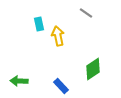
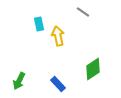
gray line: moved 3 px left, 1 px up
green arrow: rotated 66 degrees counterclockwise
blue rectangle: moved 3 px left, 2 px up
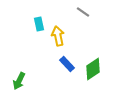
blue rectangle: moved 9 px right, 20 px up
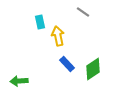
cyan rectangle: moved 1 px right, 2 px up
green arrow: rotated 60 degrees clockwise
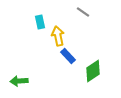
blue rectangle: moved 1 px right, 8 px up
green diamond: moved 2 px down
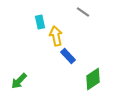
yellow arrow: moved 2 px left
green diamond: moved 8 px down
green arrow: rotated 42 degrees counterclockwise
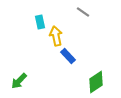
green diamond: moved 3 px right, 3 px down
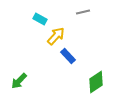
gray line: rotated 48 degrees counterclockwise
cyan rectangle: moved 3 px up; rotated 48 degrees counterclockwise
yellow arrow: rotated 54 degrees clockwise
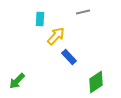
cyan rectangle: rotated 64 degrees clockwise
blue rectangle: moved 1 px right, 1 px down
green arrow: moved 2 px left
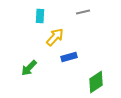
cyan rectangle: moved 3 px up
yellow arrow: moved 1 px left, 1 px down
blue rectangle: rotated 63 degrees counterclockwise
green arrow: moved 12 px right, 13 px up
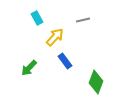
gray line: moved 8 px down
cyan rectangle: moved 3 px left, 2 px down; rotated 32 degrees counterclockwise
blue rectangle: moved 4 px left, 4 px down; rotated 70 degrees clockwise
green diamond: rotated 35 degrees counterclockwise
